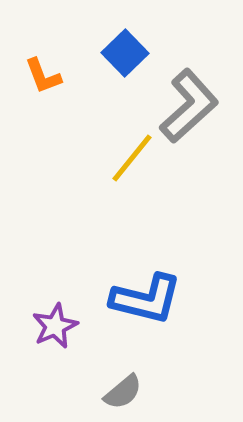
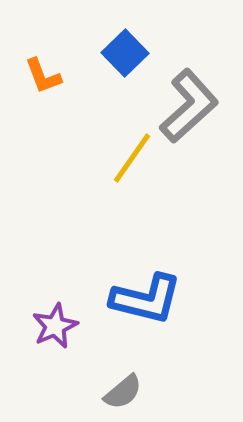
yellow line: rotated 4 degrees counterclockwise
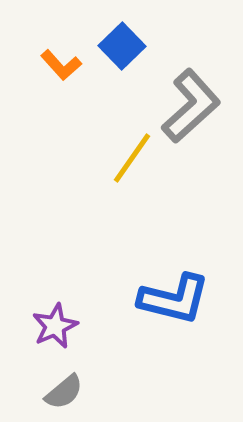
blue square: moved 3 px left, 7 px up
orange L-shape: moved 18 px right, 11 px up; rotated 21 degrees counterclockwise
gray L-shape: moved 2 px right
blue L-shape: moved 28 px right
gray semicircle: moved 59 px left
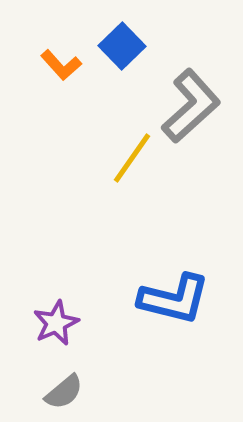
purple star: moved 1 px right, 3 px up
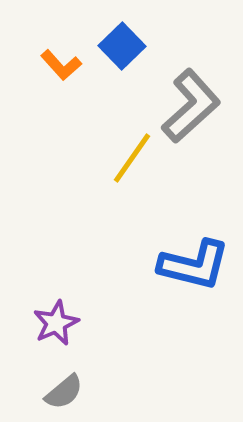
blue L-shape: moved 20 px right, 34 px up
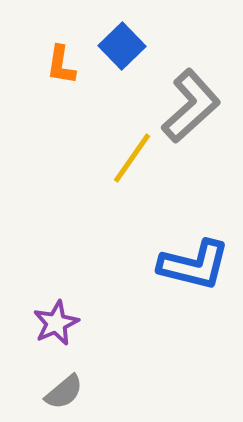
orange L-shape: rotated 51 degrees clockwise
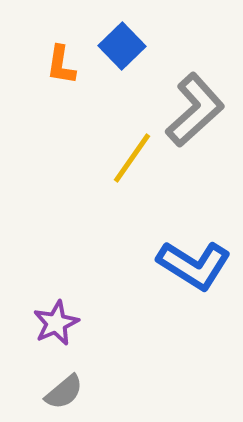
gray L-shape: moved 4 px right, 4 px down
blue L-shape: rotated 18 degrees clockwise
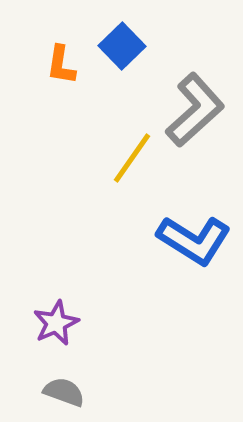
blue L-shape: moved 25 px up
gray semicircle: rotated 120 degrees counterclockwise
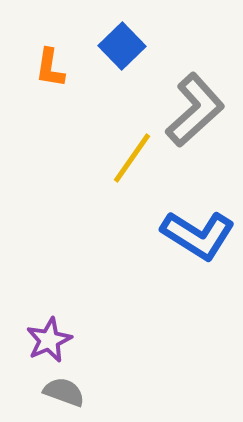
orange L-shape: moved 11 px left, 3 px down
blue L-shape: moved 4 px right, 5 px up
purple star: moved 7 px left, 17 px down
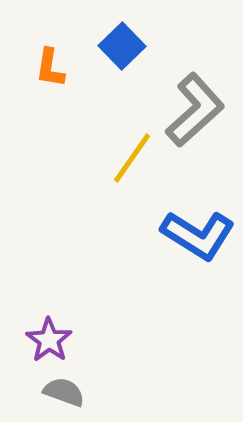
purple star: rotated 12 degrees counterclockwise
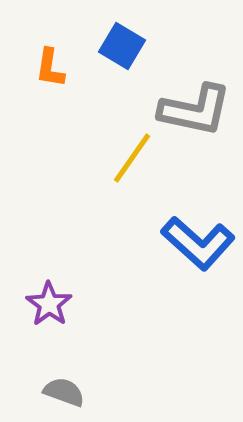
blue square: rotated 15 degrees counterclockwise
gray L-shape: rotated 54 degrees clockwise
blue L-shape: moved 8 px down; rotated 10 degrees clockwise
purple star: moved 36 px up
